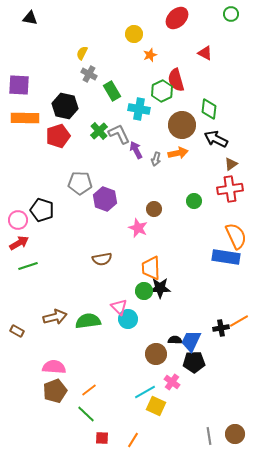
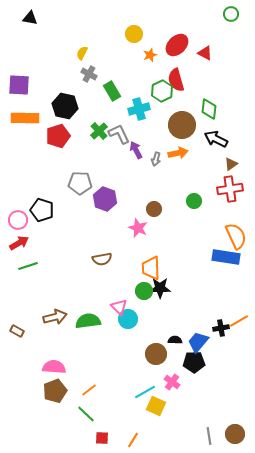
red ellipse at (177, 18): moved 27 px down
cyan cross at (139, 109): rotated 25 degrees counterclockwise
blue trapezoid at (191, 341): moved 7 px right, 1 px down; rotated 15 degrees clockwise
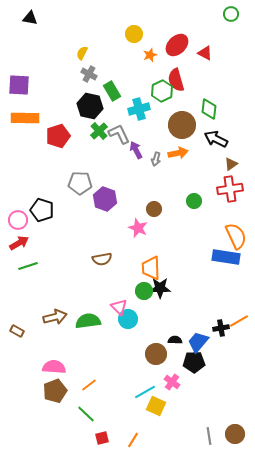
black hexagon at (65, 106): moved 25 px right
orange line at (89, 390): moved 5 px up
red square at (102, 438): rotated 16 degrees counterclockwise
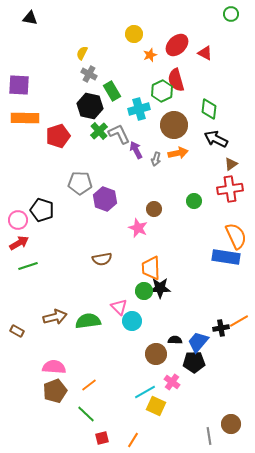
brown circle at (182, 125): moved 8 px left
cyan circle at (128, 319): moved 4 px right, 2 px down
brown circle at (235, 434): moved 4 px left, 10 px up
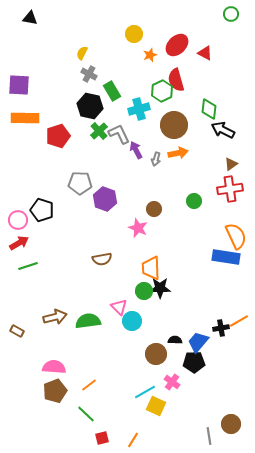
black arrow at (216, 139): moved 7 px right, 9 px up
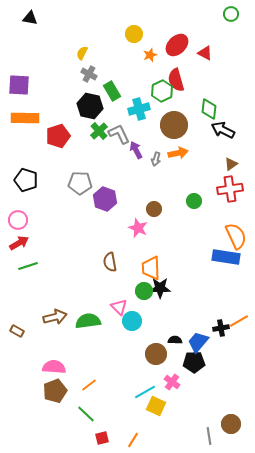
black pentagon at (42, 210): moved 16 px left, 30 px up
brown semicircle at (102, 259): moved 8 px right, 3 px down; rotated 90 degrees clockwise
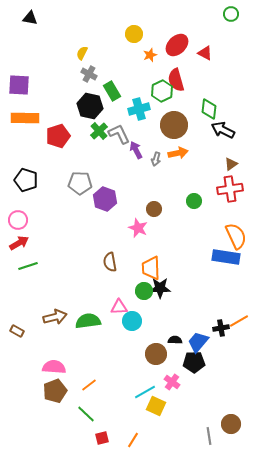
pink triangle at (119, 307): rotated 48 degrees counterclockwise
